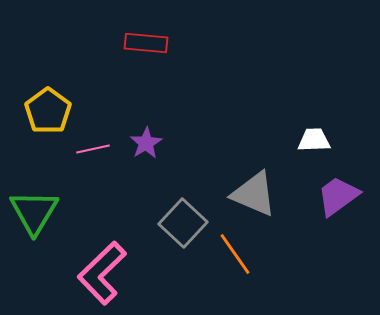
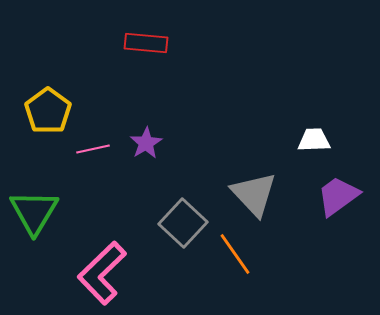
gray triangle: rotated 24 degrees clockwise
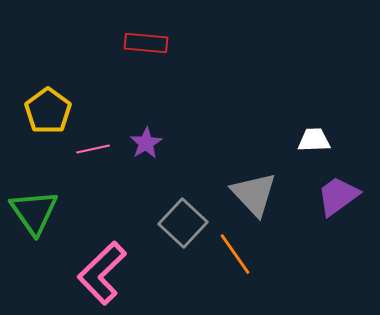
green triangle: rotated 6 degrees counterclockwise
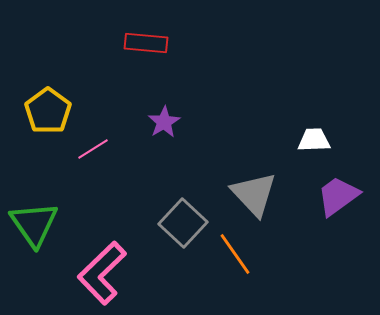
purple star: moved 18 px right, 21 px up
pink line: rotated 20 degrees counterclockwise
green triangle: moved 12 px down
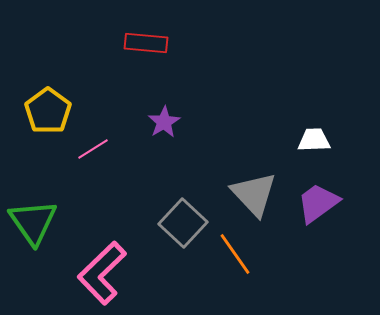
purple trapezoid: moved 20 px left, 7 px down
green triangle: moved 1 px left, 2 px up
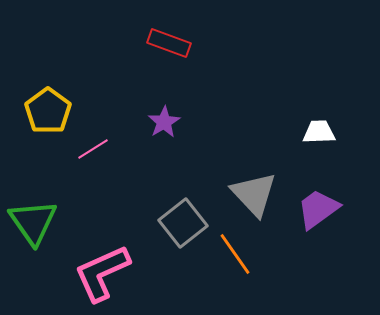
red rectangle: moved 23 px right; rotated 15 degrees clockwise
white trapezoid: moved 5 px right, 8 px up
purple trapezoid: moved 6 px down
gray square: rotated 9 degrees clockwise
pink L-shape: rotated 20 degrees clockwise
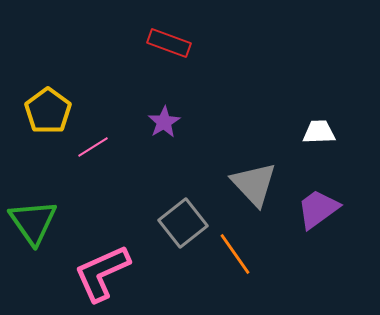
pink line: moved 2 px up
gray triangle: moved 10 px up
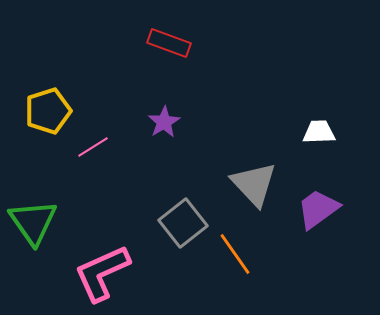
yellow pentagon: rotated 18 degrees clockwise
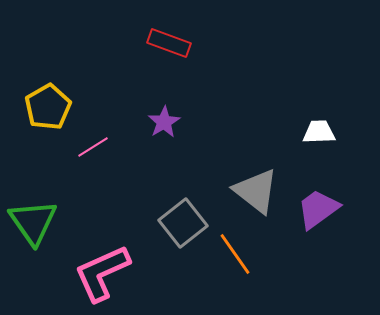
yellow pentagon: moved 4 px up; rotated 12 degrees counterclockwise
gray triangle: moved 2 px right, 7 px down; rotated 9 degrees counterclockwise
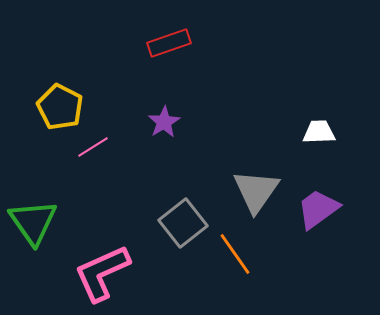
red rectangle: rotated 39 degrees counterclockwise
yellow pentagon: moved 12 px right; rotated 15 degrees counterclockwise
gray triangle: rotated 27 degrees clockwise
